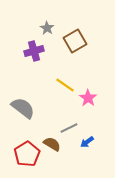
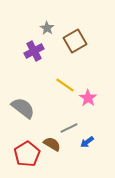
purple cross: rotated 12 degrees counterclockwise
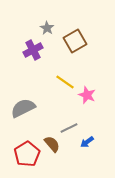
purple cross: moved 1 px left, 1 px up
yellow line: moved 3 px up
pink star: moved 1 px left, 3 px up; rotated 12 degrees counterclockwise
gray semicircle: rotated 65 degrees counterclockwise
brown semicircle: rotated 18 degrees clockwise
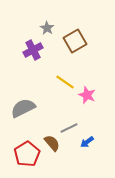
brown semicircle: moved 1 px up
